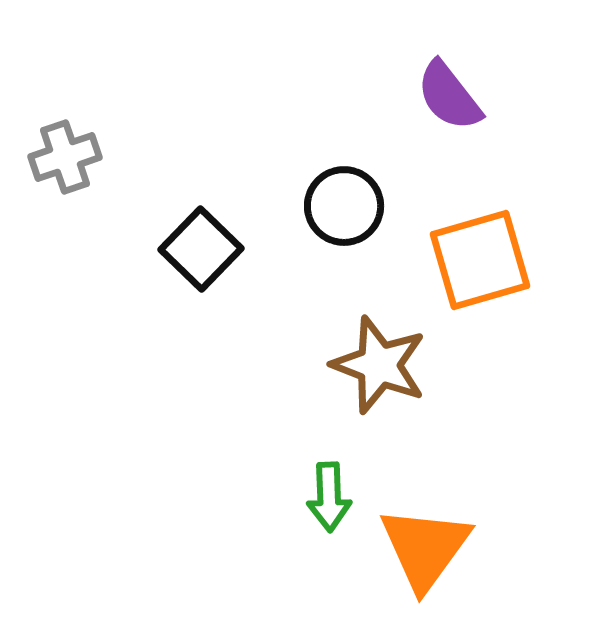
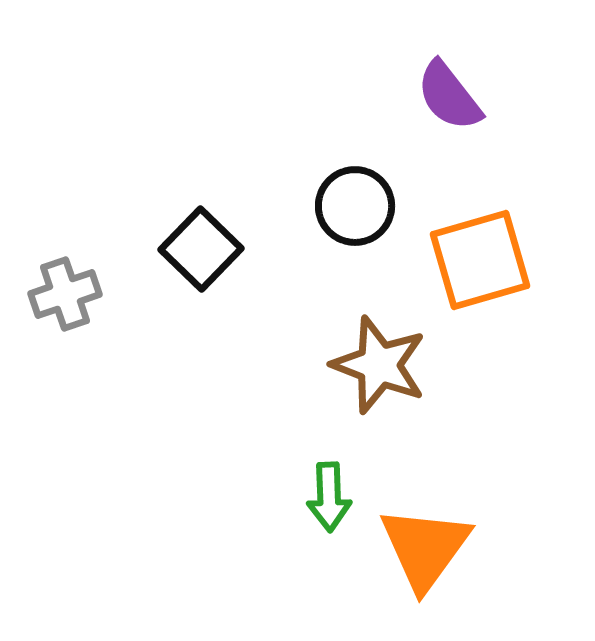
gray cross: moved 137 px down
black circle: moved 11 px right
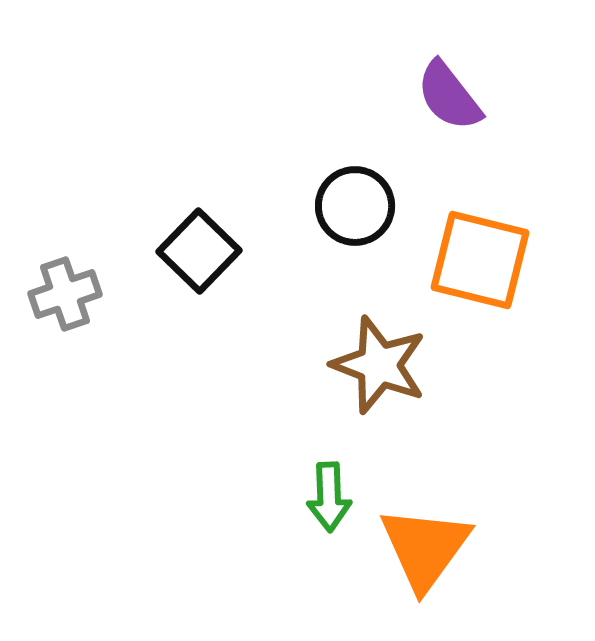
black square: moved 2 px left, 2 px down
orange square: rotated 30 degrees clockwise
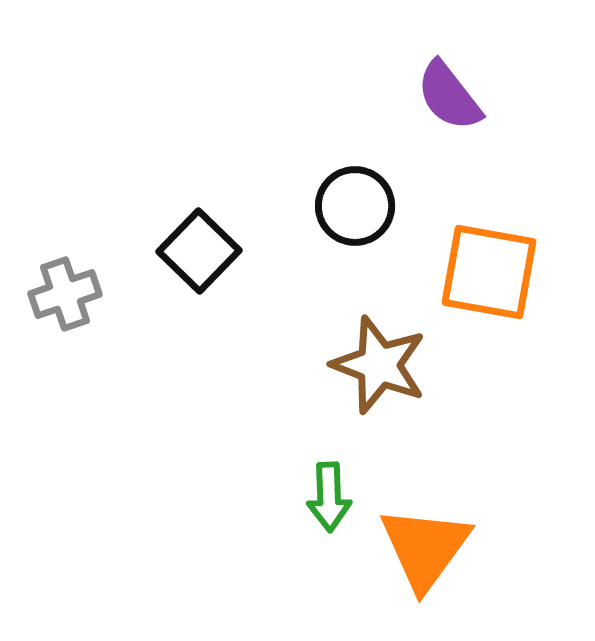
orange square: moved 9 px right, 12 px down; rotated 4 degrees counterclockwise
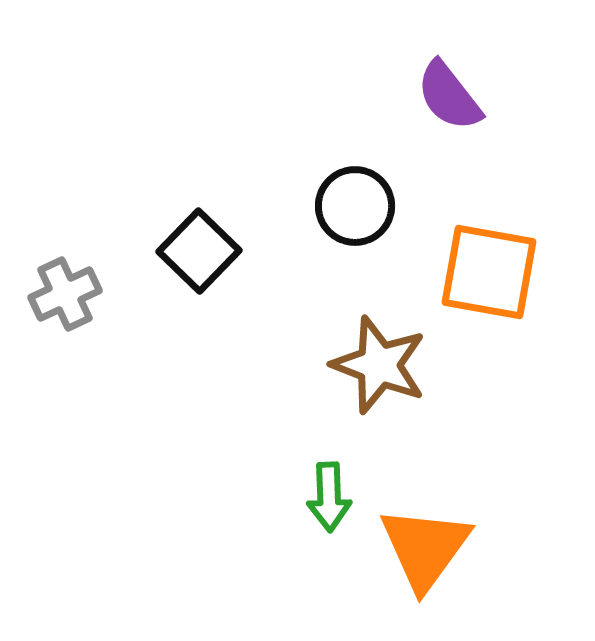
gray cross: rotated 6 degrees counterclockwise
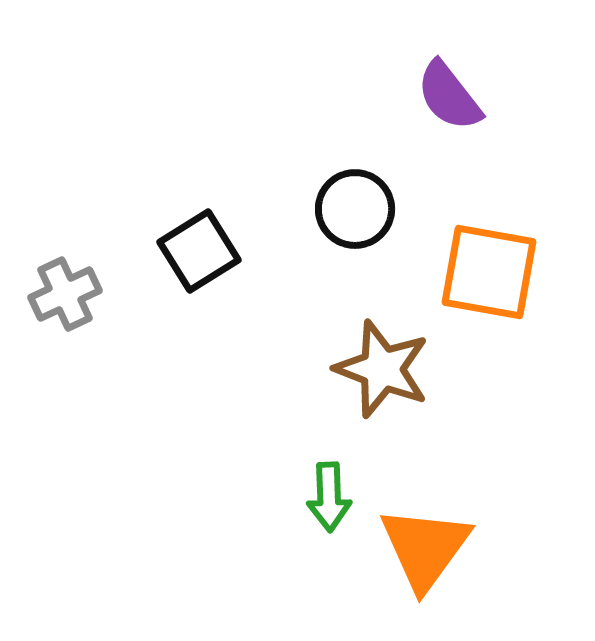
black circle: moved 3 px down
black square: rotated 14 degrees clockwise
brown star: moved 3 px right, 4 px down
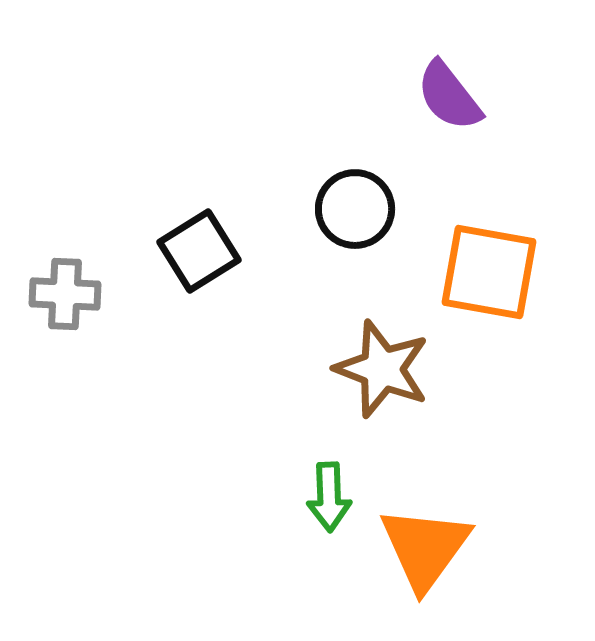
gray cross: rotated 28 degrees clockwise
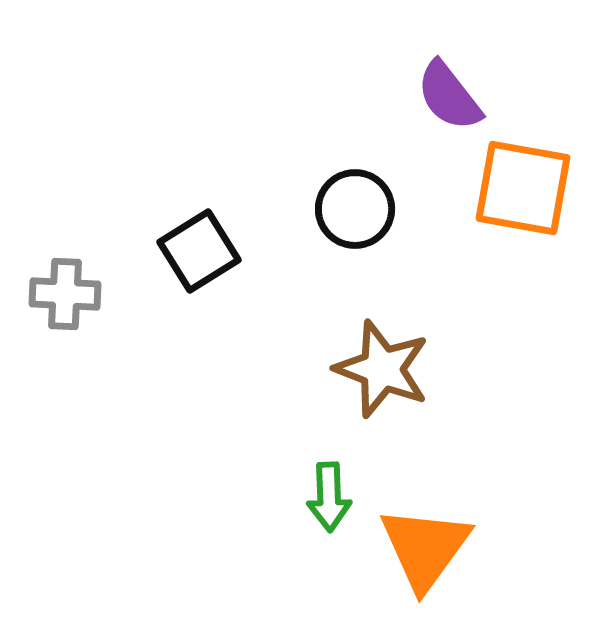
orange square: moved 34 px right, 84 px up
